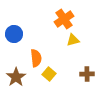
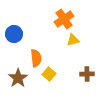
brown star: moved 2 px right, 1 px down
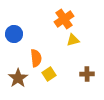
yellow square: rotated 16 degrees clockwise
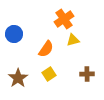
orange semicircle: moved 10 px right, 9 px up; rotated 42 degrees clockwise
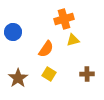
orange cross: rotated 18 degrees clockwise
blue circle: moved 1 px left, 2 px up
yellow square: rotated 24 degrees counterclockwise
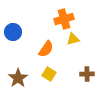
yellow triangle: moved 1 px up
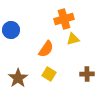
blue circle: moved 2 px left, 2 px up
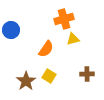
yellow square: moved 2 px down
brown star: moved 8 px right, 3 px down
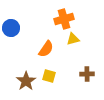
blue circle: moved 2 px up
yellow square: rotated 16 degrees counterclockwise
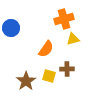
brown cross: moved 20 px left, 5 px up
